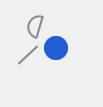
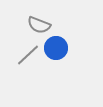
gray semicircle: moved 4 px right, 1 px up; rotated 85 degrees counterclockwise
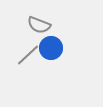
blue circle: moved 5 px left
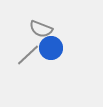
gray semicircle: moved 2 px right, 4 px down
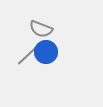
blue circle: moved 5 px left, 4 px down
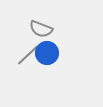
blue circle: moved 1 px right, 1 px down
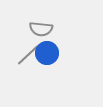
gray semicircle: rotated 15 degrees counterclockwise
